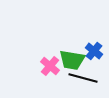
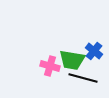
pink cross: rotated 24 degrees counterclockwise
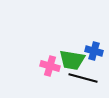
blue cross: rotated 24 degrees counterclockwise
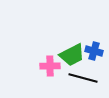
green trapezoid: moved 5 px up; rotated 36 degrees counterclockwise
pink cross: rotated 18 degrees counterclockwise
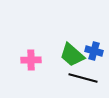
green trapezoid: rotated 68 degrees clockwise
pink cross: moved 19 px left, 6 px up
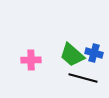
blue cross: moved 2 px down
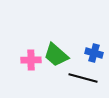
green trapezoid: moved 16 px left
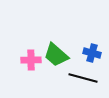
blue cross: moved 2 px left
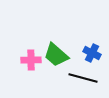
blue cross: rotated 12 degrees clockwise
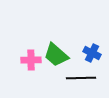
black line: moved 2 px left; rotated 16 degrees counterclockwise
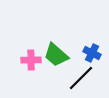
black line: rotated 44 degrees counterclockwise
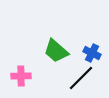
green trapezoid: moved 4 px up
pink cross: moved 10 px left, 16 px down
